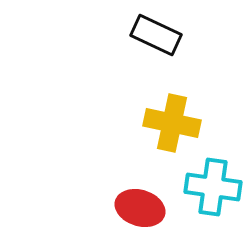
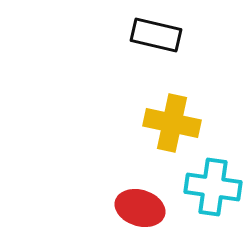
black rectangle: rotated 12 degrees counterclockwise
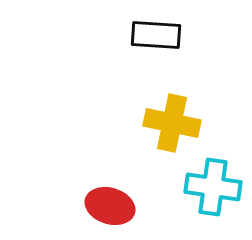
black rectangle: rotated 9 degrees counterclockwise
red ellipse: moved 30 px left, 2 px up
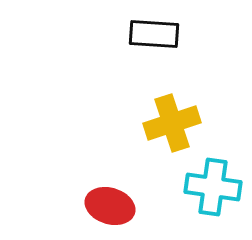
black rectangle: moved 2 px left, 1 px up
yellow cross: rotated 30 degrees counterclockwise
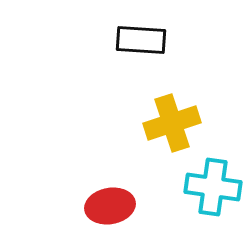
black rectangle: moved 13 px left, 6 px down
red ellipse: rotated 27 degrees counterclockwise
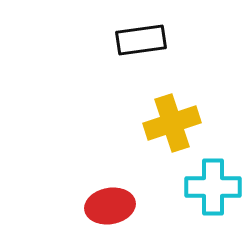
black rectangle: rotated 12 degrees counterclockwise
cyan cross: rotated 8 degrees counterclockwise
